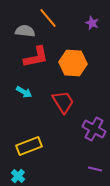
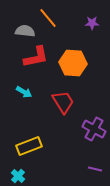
purple star: rotated 24 degrees counterclockwise
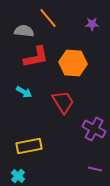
purple star: moved 1 px down
gray semicircle: moved 1 px left
yellow rectangle: rotated 10 degrees clockwise
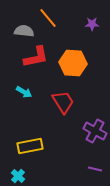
purple cross: moved 1 px right, 2 px down
yellow rectangle: moved 1 px right
